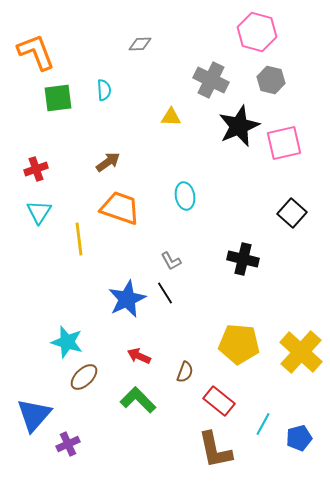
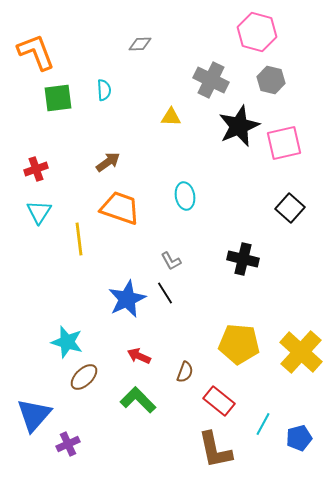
black square: moved 2 px left, 5 px up
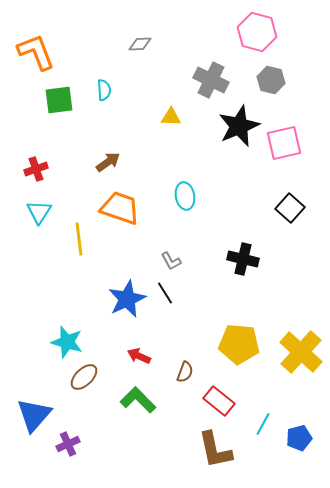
green square: moved 1 px right, 2 px down
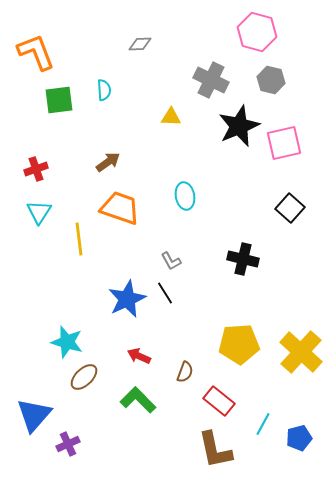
yellow pentagon: rotated 9 degrees counterclockwise
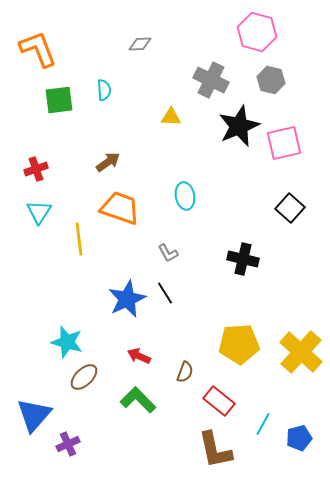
orange L-shape: moved 2 px right, 3 px up
gray L-shape: moved 3 px left, 8 px up
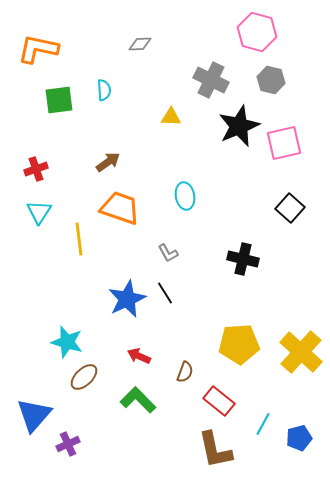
orange L-shape: rotated 57 degrees counterclockwise
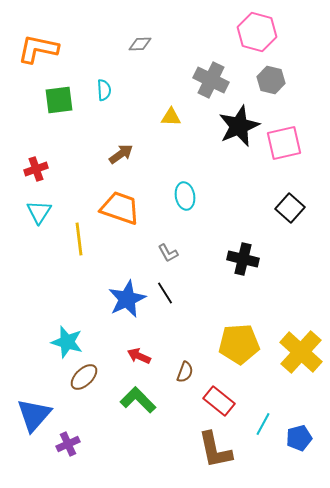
brown arrow: moved 13 px right, 8 px up
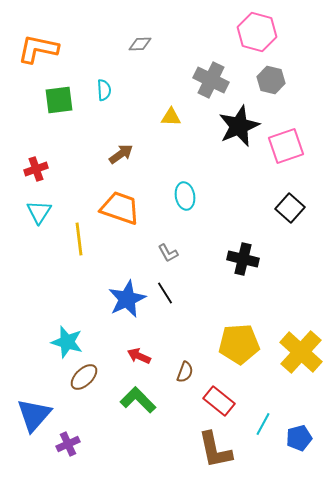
pink square: moved 2 px right, 3 px down; rotated 6 degrees counterclockwise
